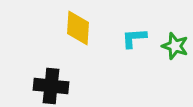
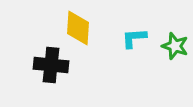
black cross: moved 21 px up
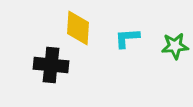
cyan L-shape: moved 7 px left
green star: rotated 24 degrees counterclockwise
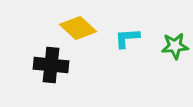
yellow diamond: rotated 51 degrees counterclockwise
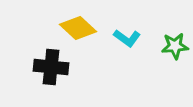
cyan L-shape: rotated 140 degrees counterclockwise
black cross: moved 2 px down
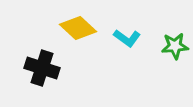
black cross: moved 9 px left, 1 px down; rotated 12 degrees clockwise
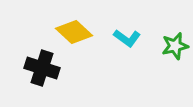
yellow diamond: moved 4 px left, 4 px down
green star: rotated 8 degrees counterclockwise
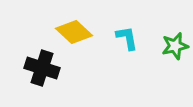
cyan L-shape: rotated 136 degrees counterclockwise
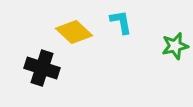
cyan L-shape: moved 6 px left, 16 px up
